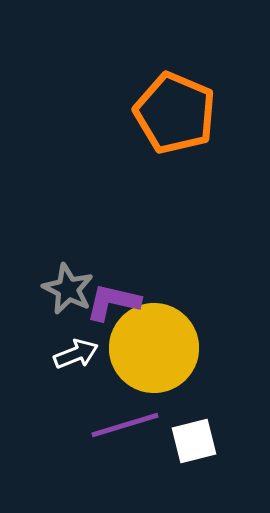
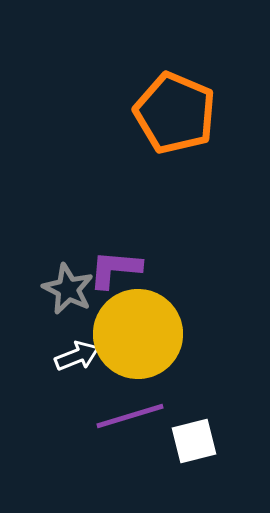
purple L-shape: moved 2 px right, 33 px up; rotated 8 degrees counterclockwise
yellow circle: moved 16 px left, 14 px up
white arrow: moved 1 px right, 2 px down
purple line: moved 5 px right, 9 px up
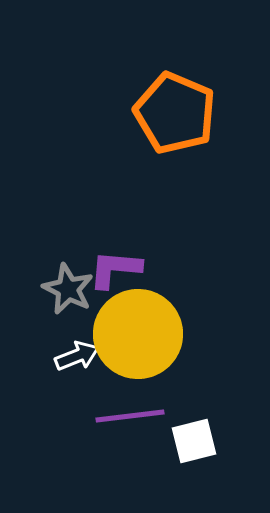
purple line: rotated 10 degrees clockwise
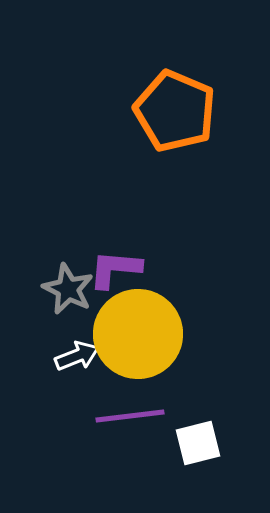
orange pentagon: moved 2 px up
white square: moved 4 px right, 2 px down
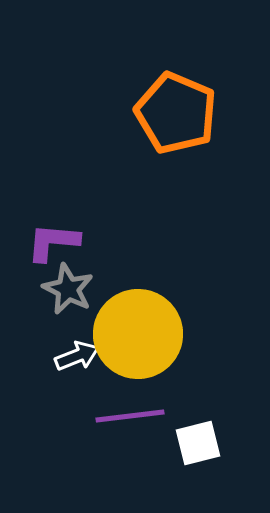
orange pentagon: moved 1 px right, 2 px down
purple L-shape: moved 62 px left, 27 px up
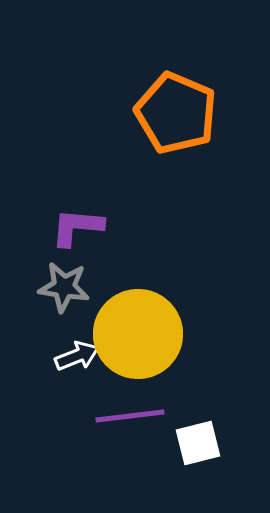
purple L-shape: moved 24 px right, 15 px up
gray star: moved 4 px left, 2 px up; rotated 18 degrees counterclockwise
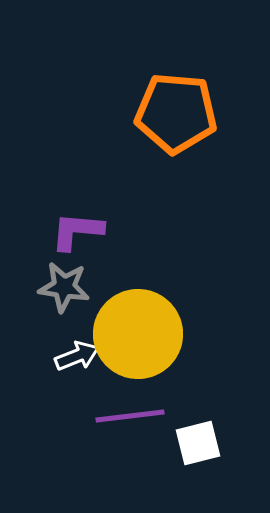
orange pentagon: rotated 18 degrees counterclockwise
purple L-shape: moved 4 px down
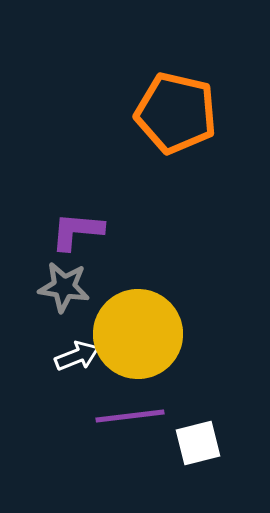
orange pentagon: rotated 8 degrees clockwise
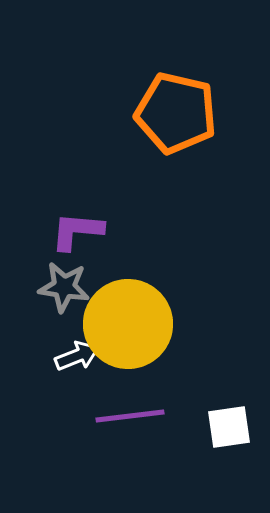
yellow circle: moved 10 px left, 10 px up
white square: moved 31 px right, 16 px up; rotated 6 degrees clockwise
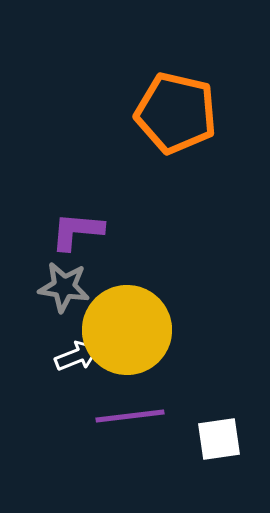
yellow circle: moved 1 px left, 6 px down
white square: moved 10 px left, 12 px down
